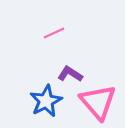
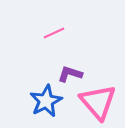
purple L-shape: rotated 15 degrees counterclockwise
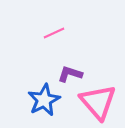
blue star: moved 2 px left, 1 px up
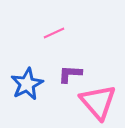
purple L-shape: rotated 15 degrees counterclockwise
blue star: moved 17 px left, 16 px up
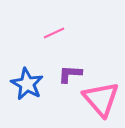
blue star: rotated 16 degrees counterclockwise
pink triangle: moved 3 px right, 3 px up
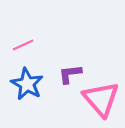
pink line: moved 31 px left, 12 px down
purple L-shape: rotated 10 degrees counterclockwise
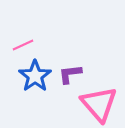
blue star: moved 8 px right, 8 px up; rotated 8 degrees clockwise
pink triangle: moved 2 px left, 5 px down
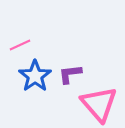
pink line: moved 3 px left
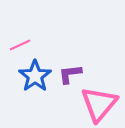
pink triangle: rotated 21 degrees clockwise
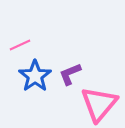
purple L-shape: rotated 15 degrees counterclockwise
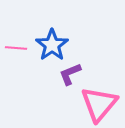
pink line: moved 4 px left, 3 px down; rotated 30 degrees clockwise
blue star: moved 17 px right, 31 px up
